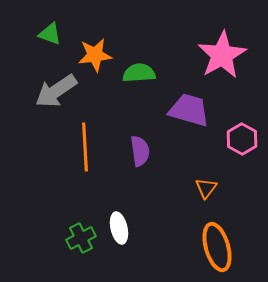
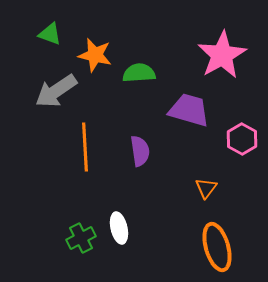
orange star: rotated 20 degrees clockwise
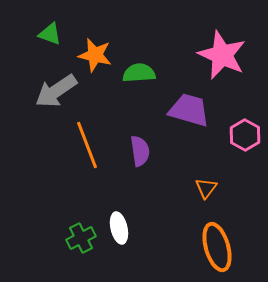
pink star: rotated 18 degrees counterclockwise
pink hexagon: moved 3 px right, 4 px up
orange line: moved 2 px right, 2 px up; rotated 18 degrees counterclockwise
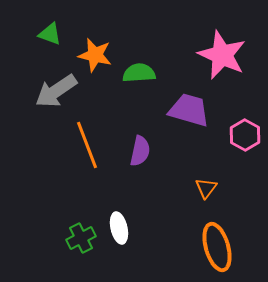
purple semicircle: rotated 20 degrees clockwise
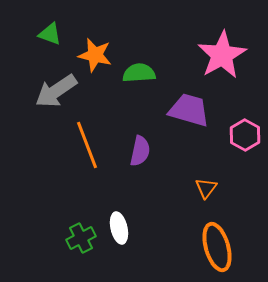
pink star: rotated 18 degrees clockwise
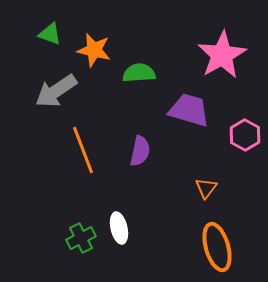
orange star: moved 1 px left, 5 px up
orange line: moved 4 px left, 5 px down
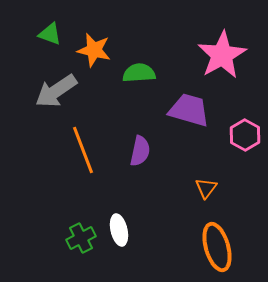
white ellipse: moved 2 px down
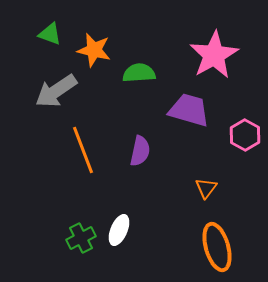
pink star: moved 8 px left
white ellipse: rotated 36 degrees clockwise
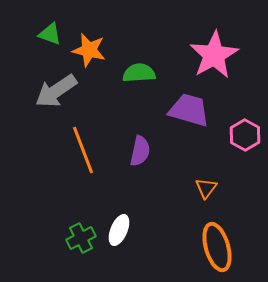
orange star: moved 5 px left
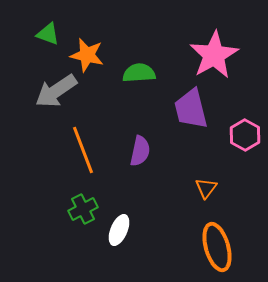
green triangle: moved 2 px left
orange star: moved 2 px left, 5 px down
purple trapezoid: moved 2 px right, 1 px up; rotated 120 degrees counterclockwise
green cross: moved 2 px right, 29 px up
